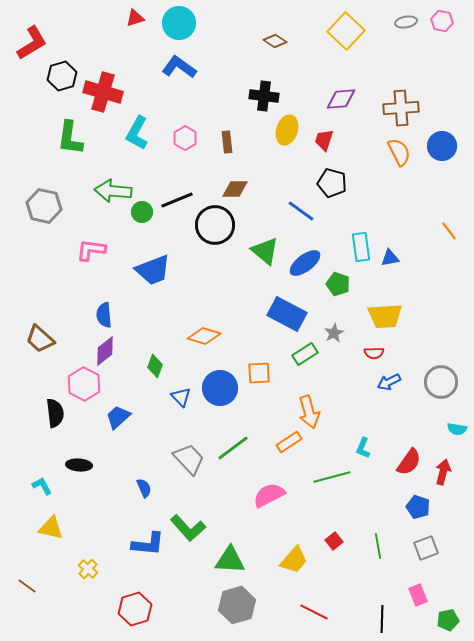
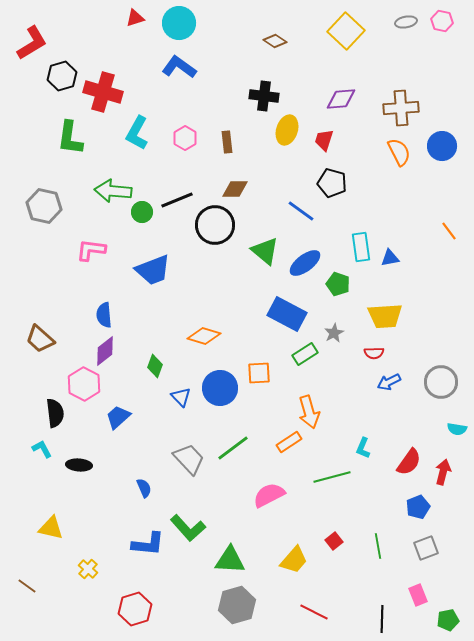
cyan L-shape at (42, 486): moved 37 px up
blue pentagon at (418, 507): rotated 30 degrees clockwise
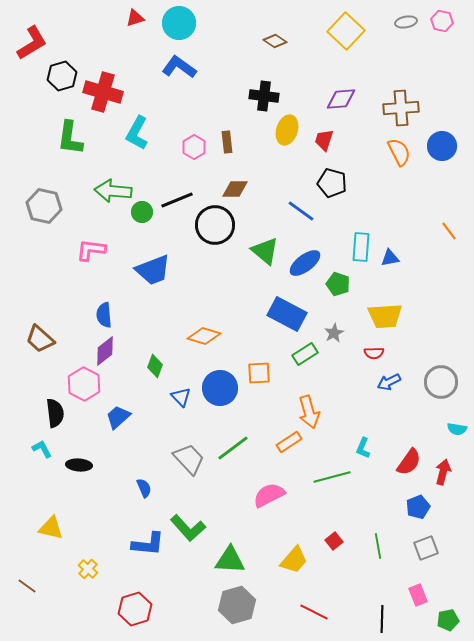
pink hexagon at (185, 138): moved 9 px right, 9 px down
cyan rectangle at (361, 247): rotated 12 degrees clockwise
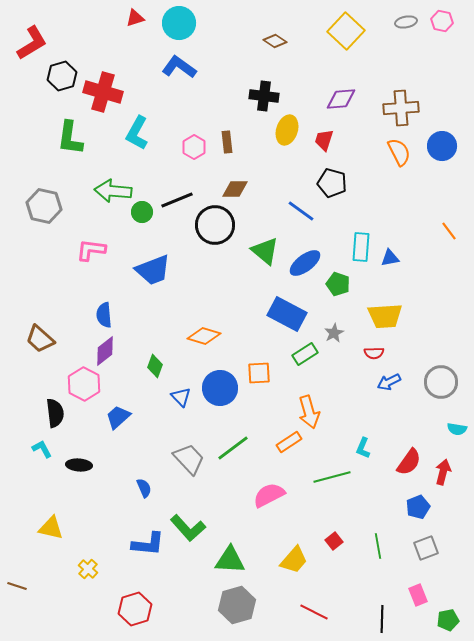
brown line at (27, 586): moved 10 px left; rotated 18 degrees counterclockwise
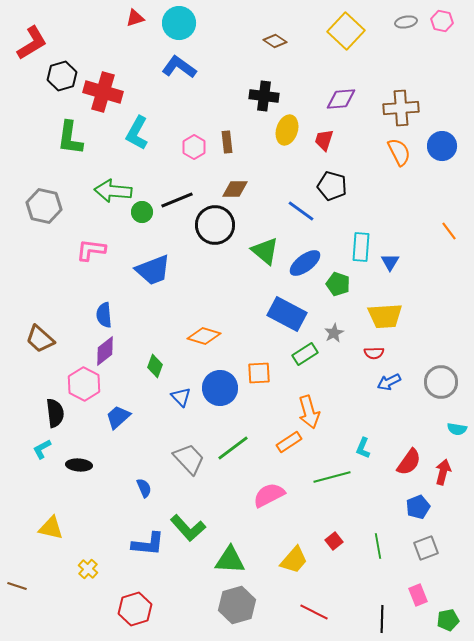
black pentagon at (332, 183): moved 3 px down
blue triangle at (390, 258): moved 4 px down; rotated 48 degrees counterclockwise
cyan L-shape at (42, 449): rotated 90 degrees counterclockwise
